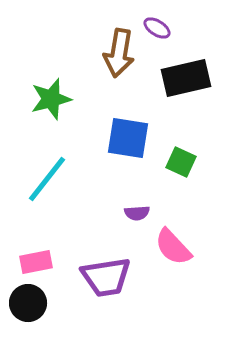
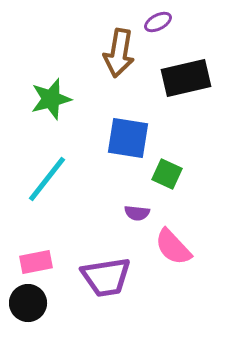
purple ellipse: moved 1 px right, 6 px up; rotated 60 degrees counterclockwise
green square: moved 14 px left, 12 px down
purple semicircle: rotated 10 degrees clockwise
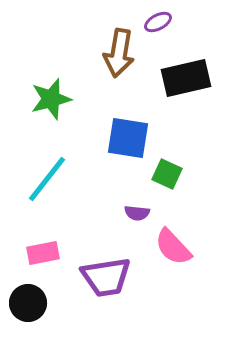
pink rectangle: moved 7 px right, 9 px up
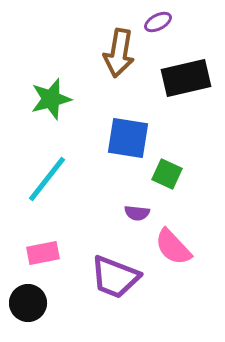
purple trapezoid: moved 9 px right; rotated 30 degrees clockwise
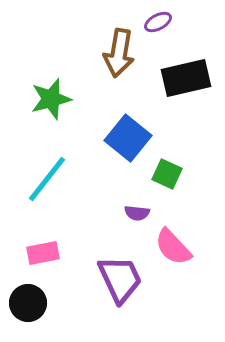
blue square: rotated 30 degrees clockwise
purple trapezoid: moved 5 px right, 2 px down; rotated 136 degrees counterclockwise
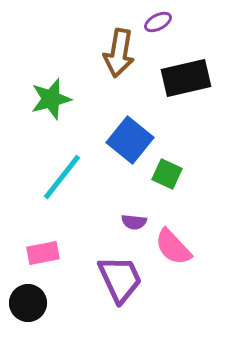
blue square: moved 2 px right, 2 px down
cyan line: moved 15 px right, 2 px up
purple semicircle: moved 3 px left, 9 px down
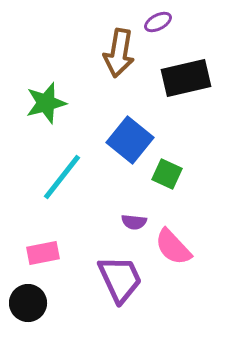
green star: moved 5 px left, 4 px down
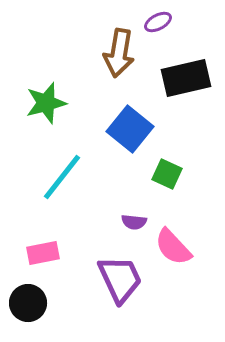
blue square: moved 11 px up
